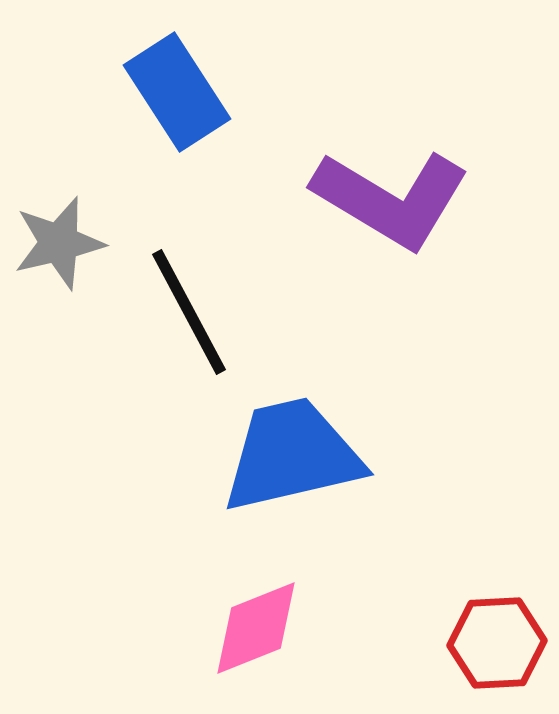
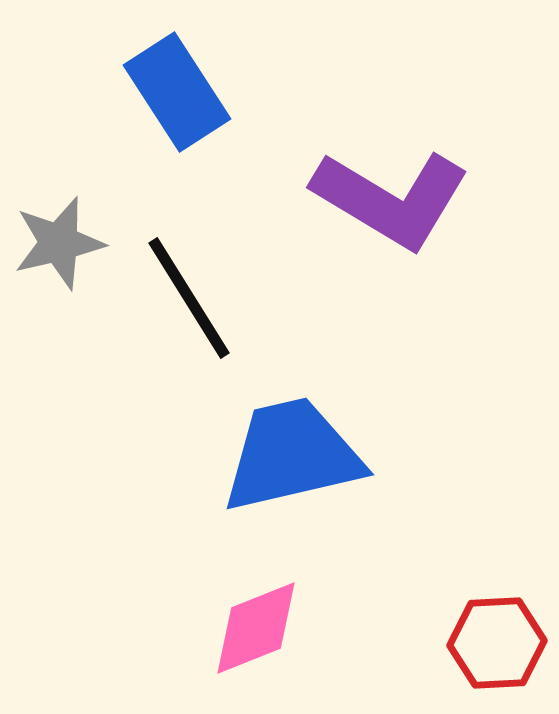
black line: moved 14 px up; rotated 4 degrees counterclockwise
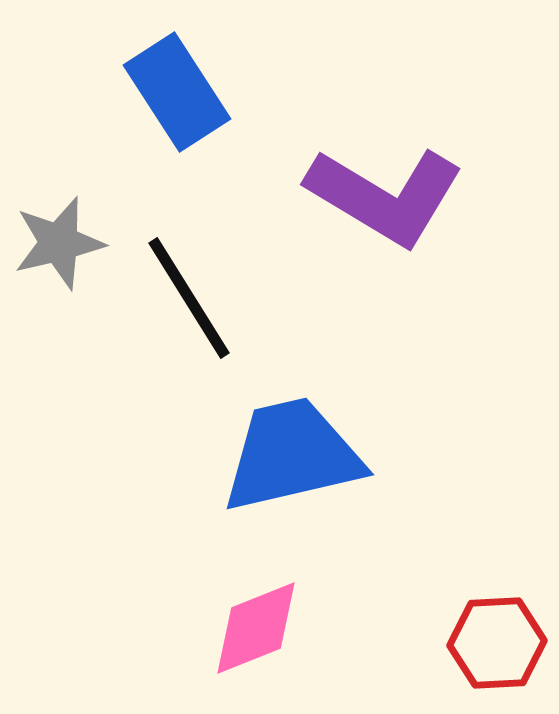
purple L-shape: moved 6 px left, 3 px up
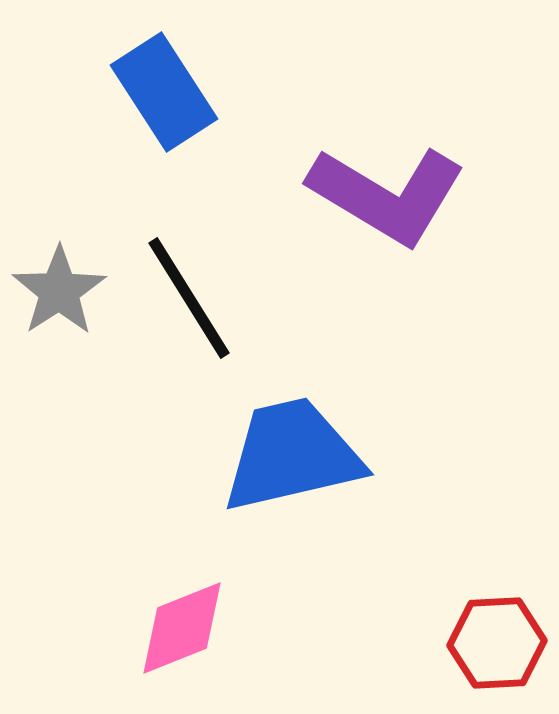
blue rectangle: moved 13 px left
purple L-shape: moved 2 px right, 1 px up
gray star: moved 48 px down; rotated 20 degrees counterclockwise
pink diamond: moved 74 px left
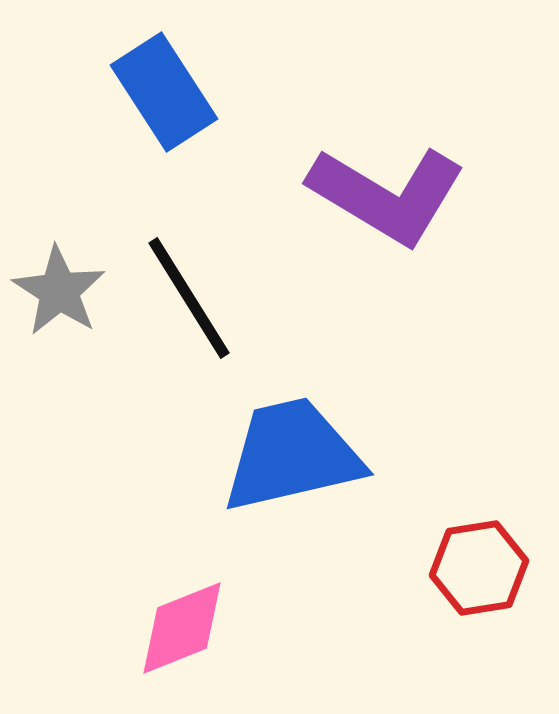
gray star: rotated 6 degrees counterclockwise
red hexagon: moved 18 px left, 75 px up; rotated 6 degrees counterclockwise
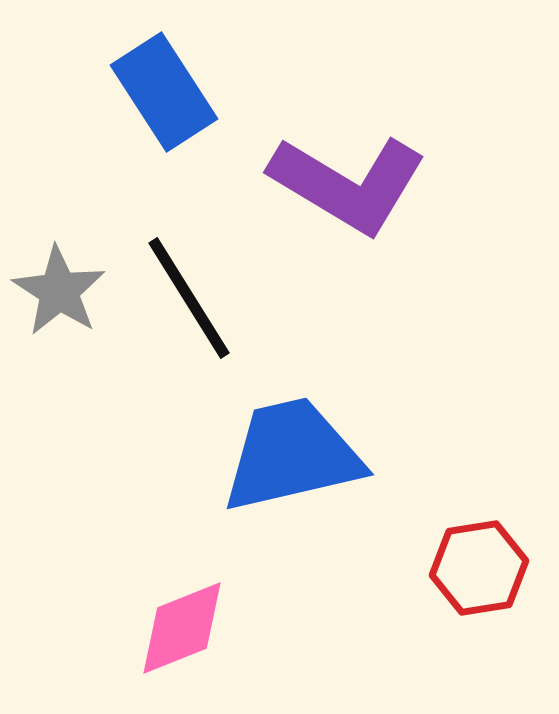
purple L-shape: moved 39 px left, 11 px up
